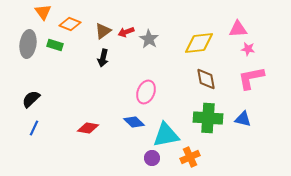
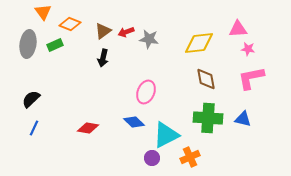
gray star: rotated 24 degrees counterclockwise
green rectangle: rotated 42 degrees counterclockwise
cyan triangle: rotated 16 degrees counterclockwise
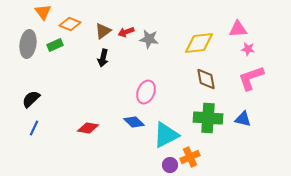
pink L-shape: rotated 8 degrees counterclockwise
purple circle: moved 18 px right, 7 px down
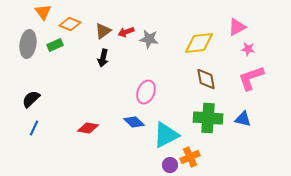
pink triangle: moved 1 px left, 2 px up; rotated 24 degrees counterclockwise
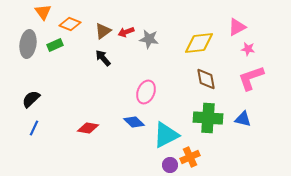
black arrow: rotated 126 degrees clockwise
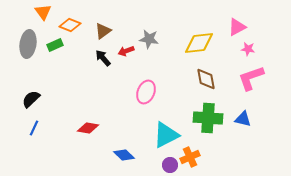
orange diamond: moved 1 px down
red arrow: moved 19 px down
blue diamond: moved 10 px left, 33 px down
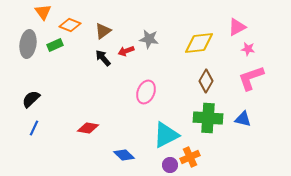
brown diamond: moved 2 px down; rotated 40 degrees clockwise
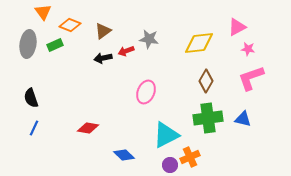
black arrow: rotated 60 degrees counterclockwise
black semicircle: moved 1 px up; rotated 66 degrees counterclockwise
green cross: rotated 12 degrees counterclockwise
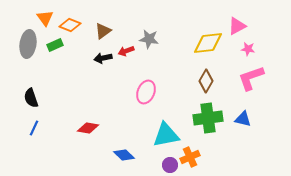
orange triangle: moved 2 px right, 6 px down
pink triangle: moved 1 px up
yellow diamond: moved 9 px right
cyan triangle: rotated 16 degrees clockwise
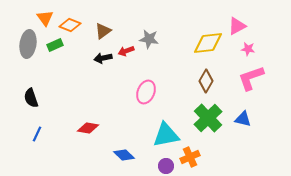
green cross: rotated 36 degrees counterclockwise
blue line: moved 3 px right, 6 px down
purple circle: moved 4 px left, 1 px down
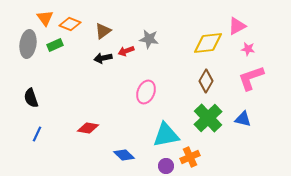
orange diamond: moved 1 px up
